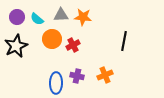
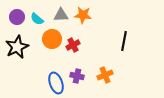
orange star: moved 2 px up
black star: moved 1 px right, 1 px down
blue ellipse: rotated 20 degrees counterclockwise
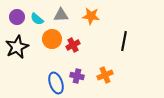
orange star: moved 8 px right, 1 px down
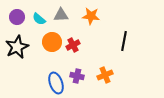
cyan semicircle: moved 2 px right
orange circle: moved 3 px down
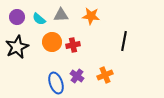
red cross: rotated 16 degrees clockwise
purple cross: rotated 24 degrees clockwise
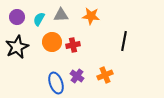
cyan semicircle: rotated 80 degrees clockwise
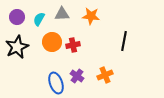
gray triangle: moved 1 px right, 1 px up
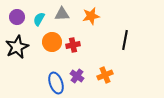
orange star: rotated 18 degrees counterclockwise
black line: moved 1 px right, 1 px up
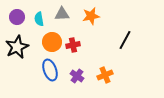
cyan semicircle: rotated 40 degrees counterclockwise
black line: rotated 18 degrees clockwise
blue ellipse: moved 6 px left, 13 px up
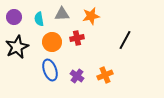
purple circle: moved 3 px left
red cross: moved 4 px right, 7 px up
